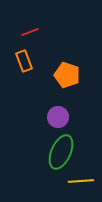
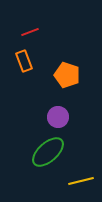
green ellipse: moved 13 px left; rotated 24 degrees clockwise
yellow line: rotated 10 degrees counterclockwise
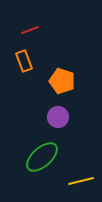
red line: moved 2 px up
orange pentagon: moved 5 px left, 6 px down
green ellipse: moved 6 px left, 5 px down
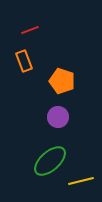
green ellipse: moved 8 px right, 4 px down
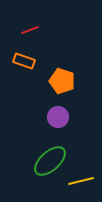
orange rectangle: rotated 50 degrees counterclockwise
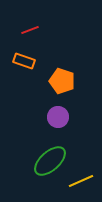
yellow line: rotated 10 degrees counterclockwise
